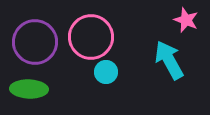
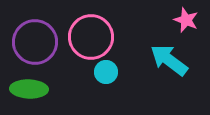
cyan arrow: rotated 24 degrees counterclockwise
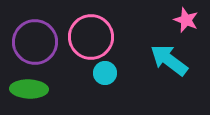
cyan circle: moved 1 px left, 1 px down
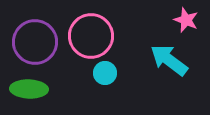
pink circle: moved 1 px up
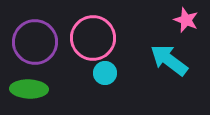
pink circle: moved 2 px right, 2 px down
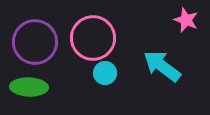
cyan arrow: moved 7 px left, 6 px down
green ellipse: moved 2 px up
